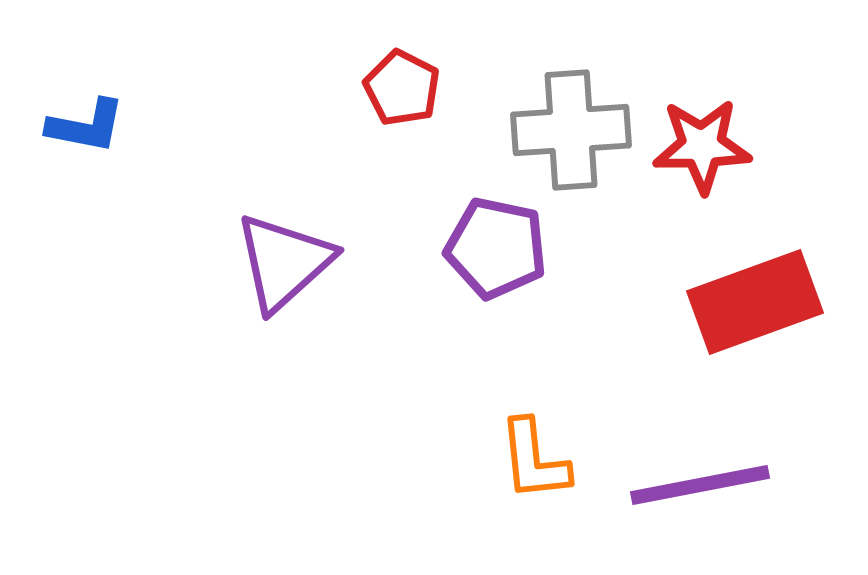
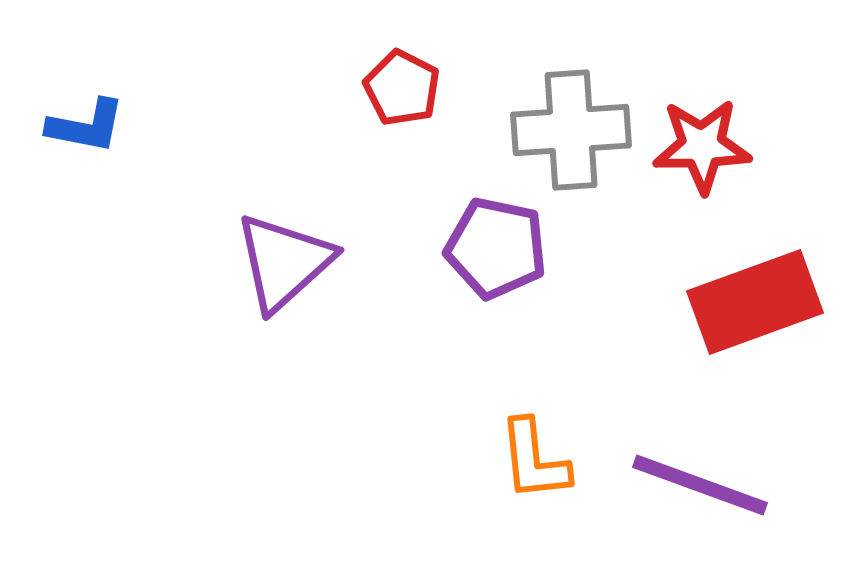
purple line: rotated 31 degrees clockwise
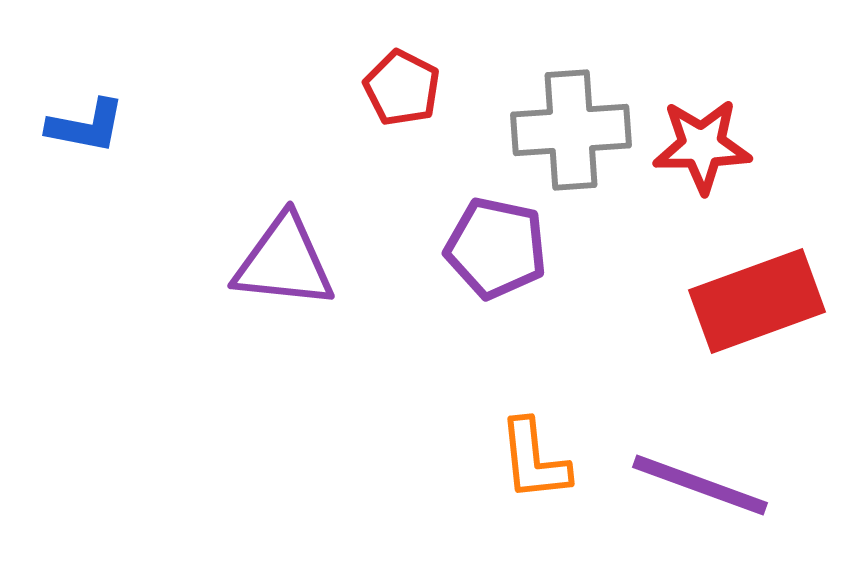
purple triangle: rotated 48 degrees clockwise
red rectangle: moved 2 px right, 1 px up
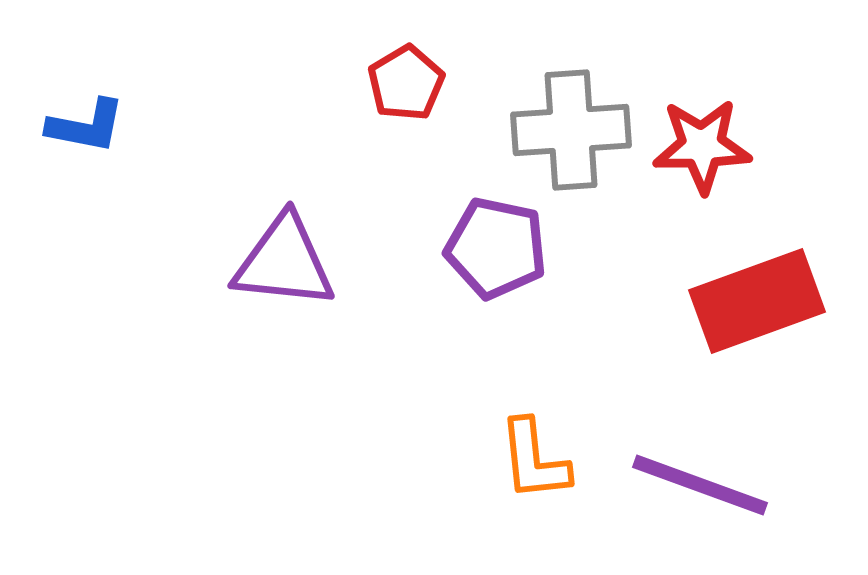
red pentagon: moved 4 px right, 5 px up; rotated 14 degrees clockwise
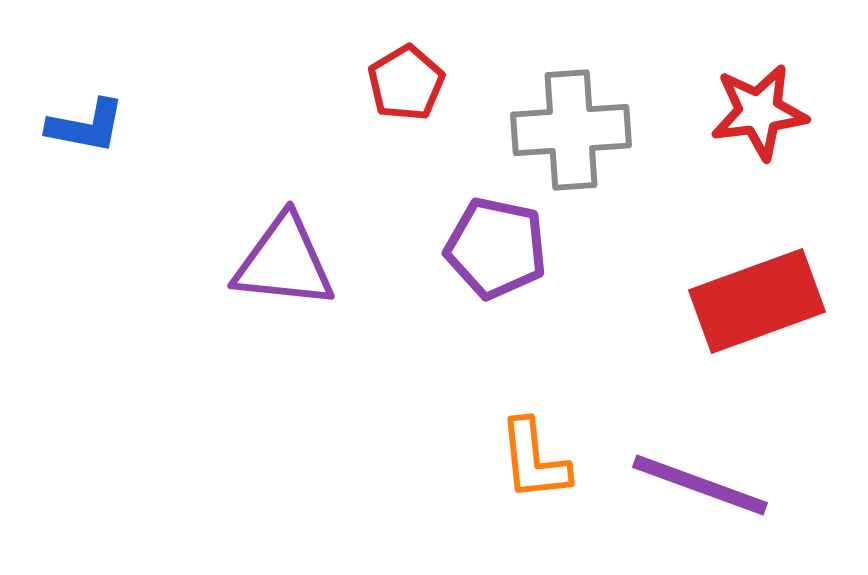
red star: moved 57 px right, 34 px up; rotated 6 degrees counterclockwise
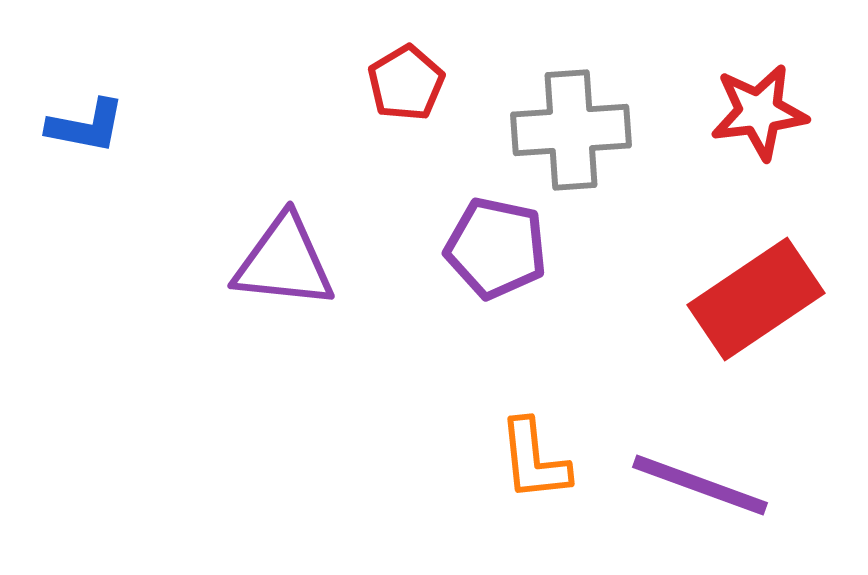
red rectangle: moved 1 px left, 2 px up; rotated 14 degrees counterclockwise
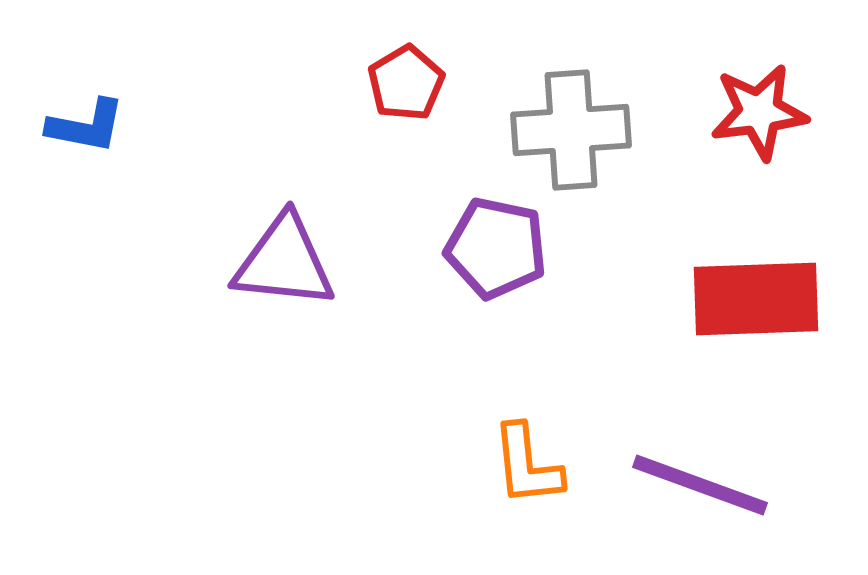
red rectangle: rotated 32 degrees clockwise
orange L-shape: moved 7 px left, 5 px down
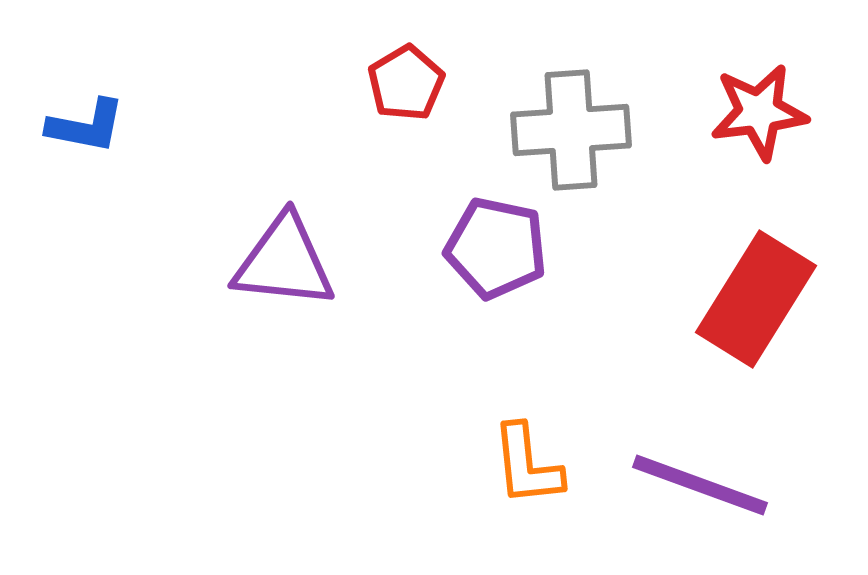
red rectangle: rotated 56 degrees counterclockwise
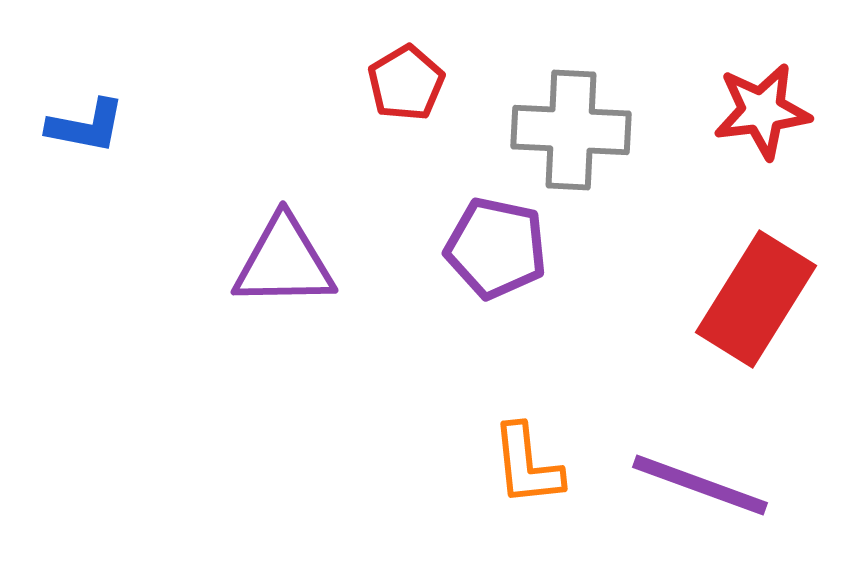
red star: moved 3 px right, 1 px up
gray cross: rotated 7 degrees clockwise
purple triangle: rotated 7 degrees counterclockwise
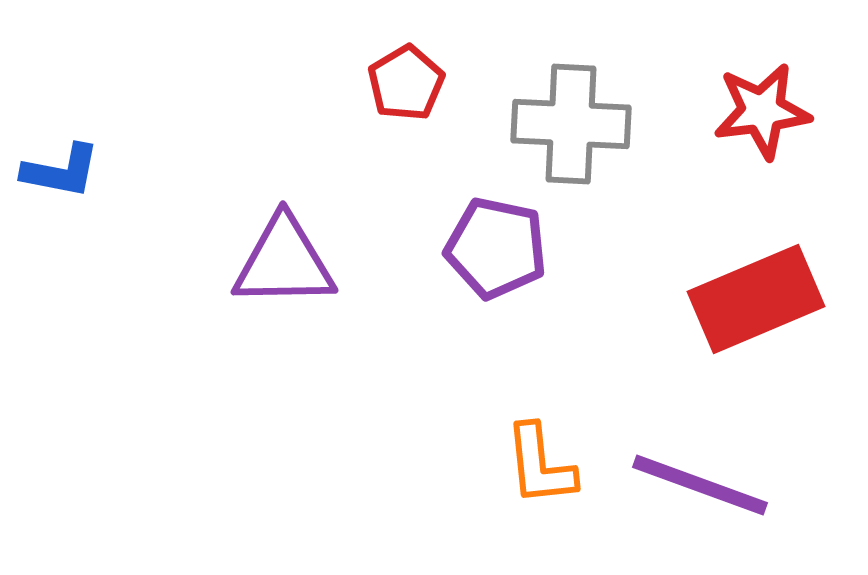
blue L-shape: moved 25 px left, 45 px down
gray cross: moved 6 px up
red rectangle: rotated 35 degrees clockwise
orange L-shape: moved 13 px right
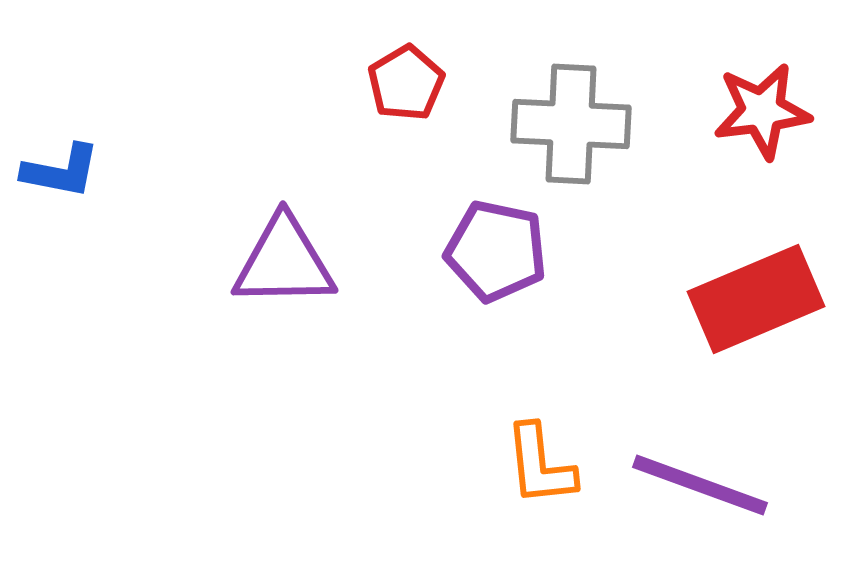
purple pentagon: moved 3 px down
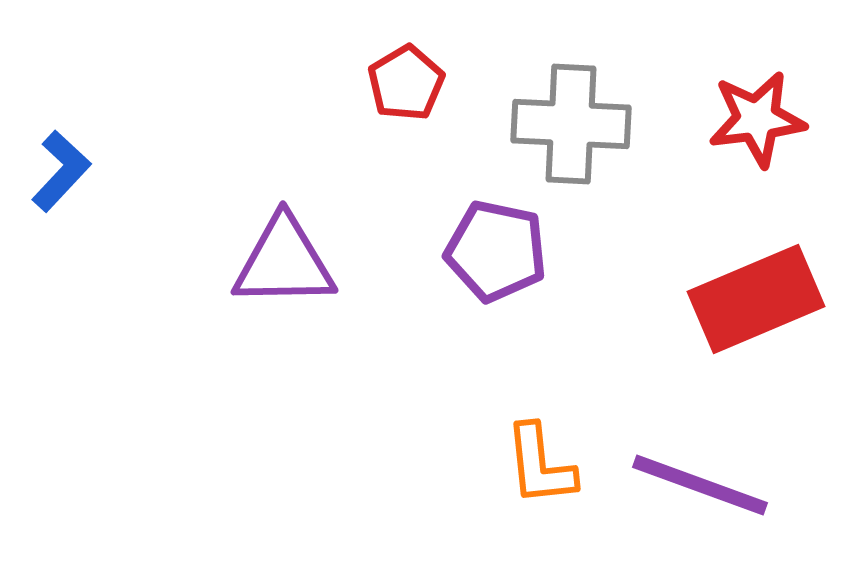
red star: moved 5 px left, 8 px down
blue L-shape: rotated 58 degrees counterclockwise
